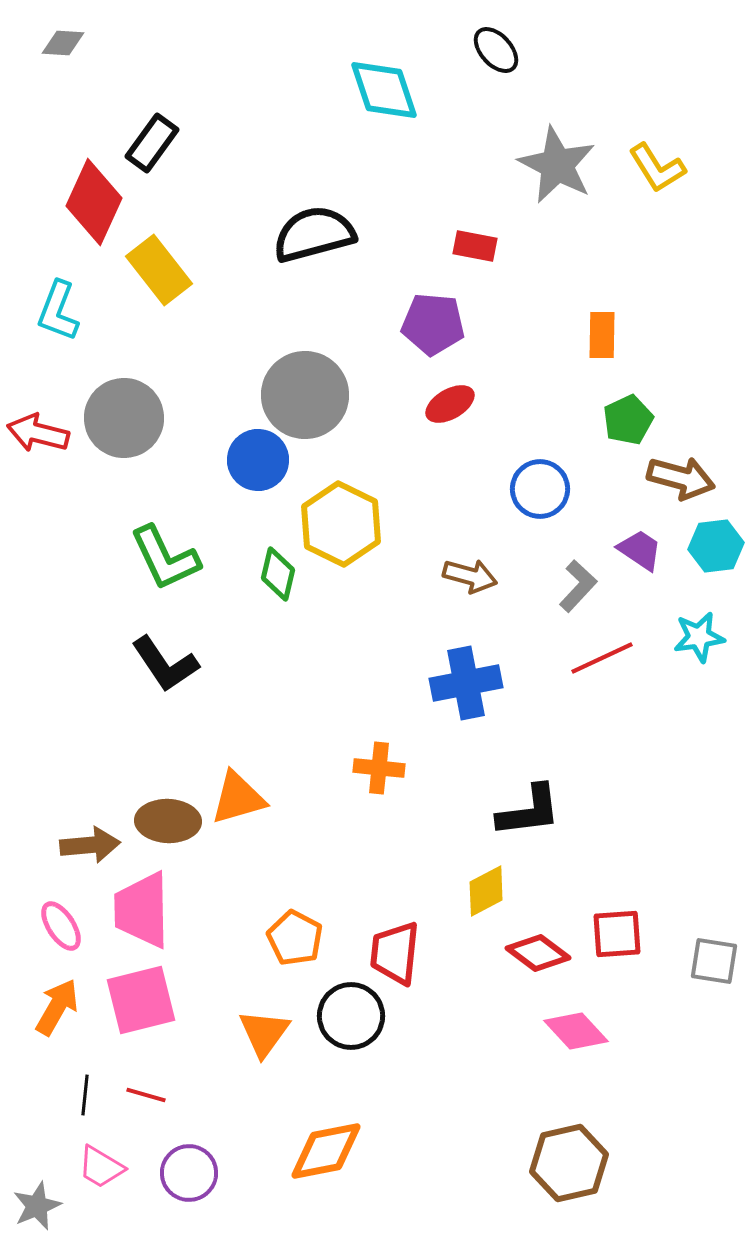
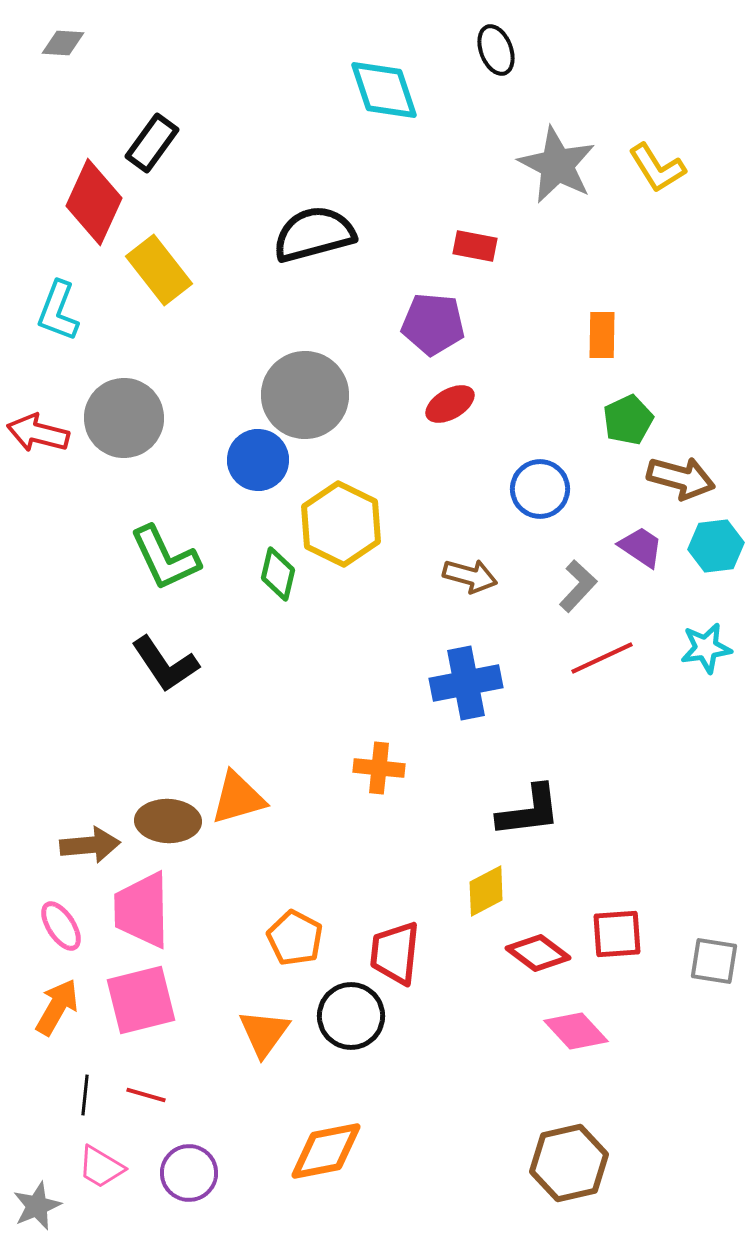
black ellipse at (496, 50): rotated 21 degrees clockwise
purple trapezoid at (640, 550): moved 1 px right, 3 px up
cyan star at (699, 637): moved 7 px right, 11 px down
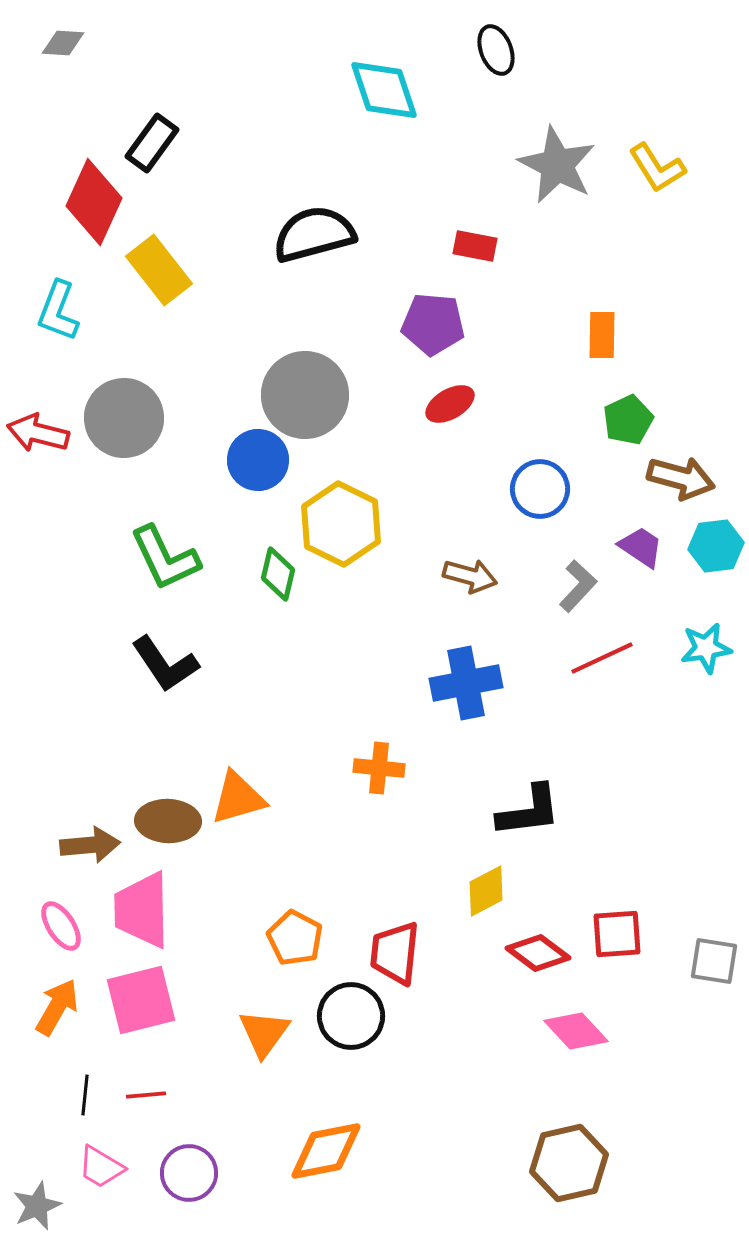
red line at (146, 1095): rotated 21 degrees counterclockwise
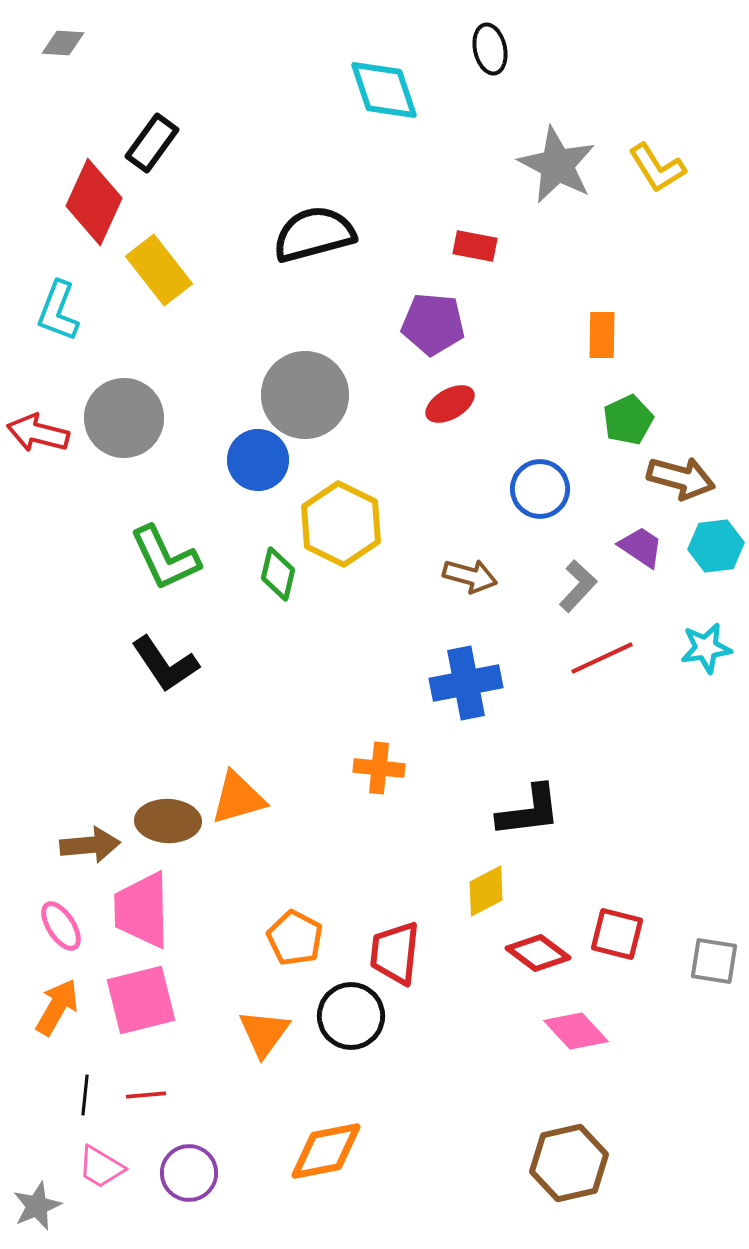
black ellipse at (496, 50): moved 6 px left, 1 px up; rotated 9 degrees clockwise
red square at (617, 934): rotated 18 degrees clockwise
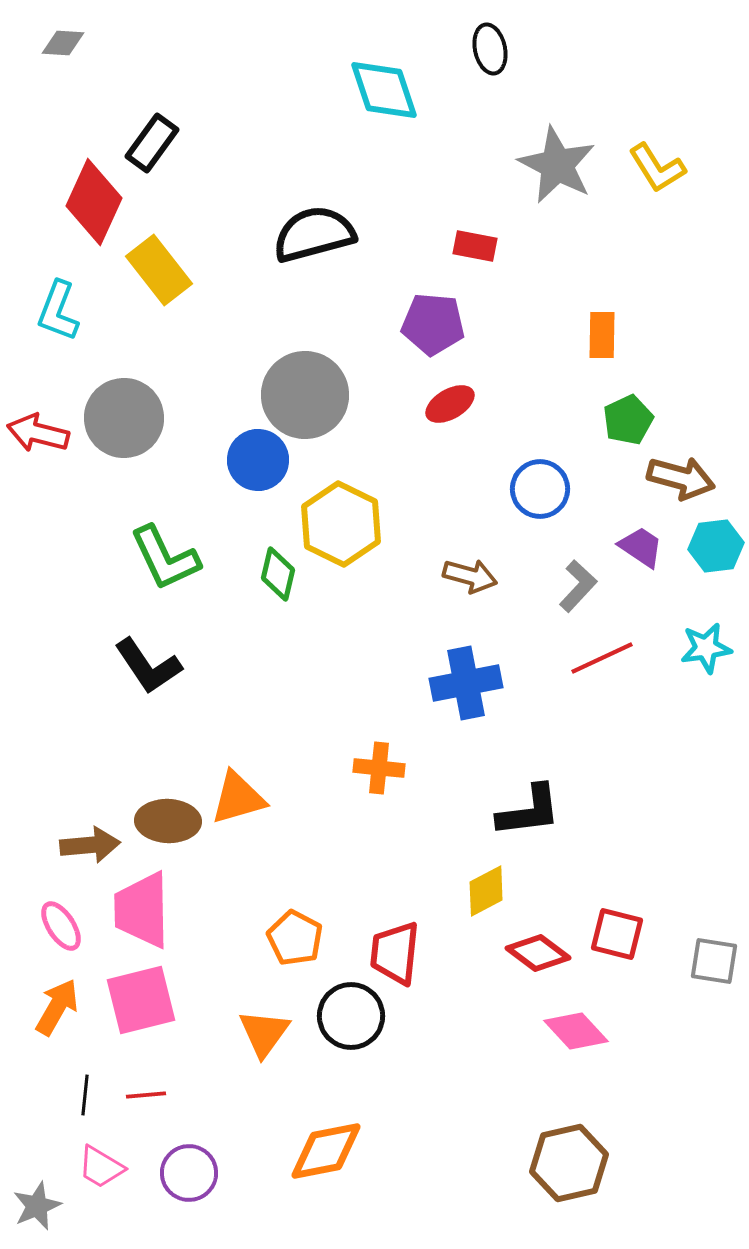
black L-shape at (165, 664): moved 17 px left, 2 px down
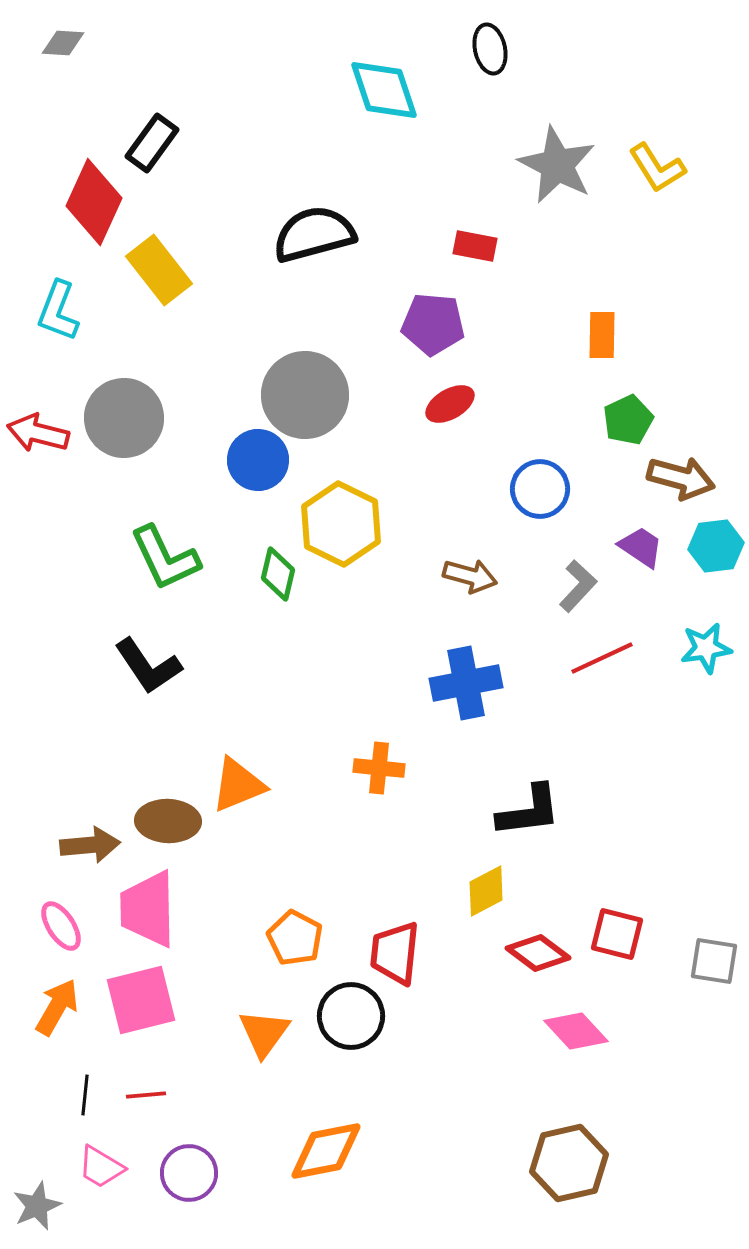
orange triangle at (238, 798): moved 13 px up; rotated 6 degrees counterclockwise
pink trapezoid at (142, 910): moved 6 px right, 1 px up
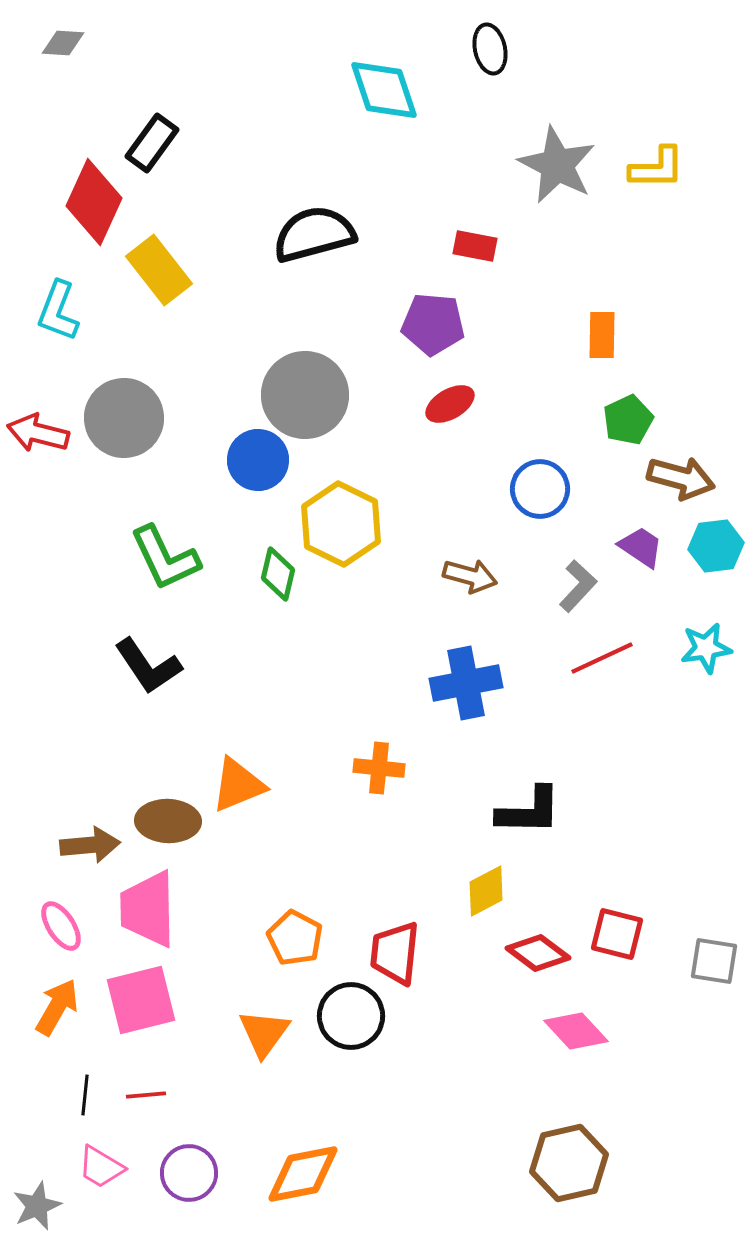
yellow L-shape at (657, 168): rotated 58 degrees counterclockwise
black L-shape at (529, 811): rotated 8 degrees clockwise
orange diamond at (326, 1151): moved 23 px left, 23 px down
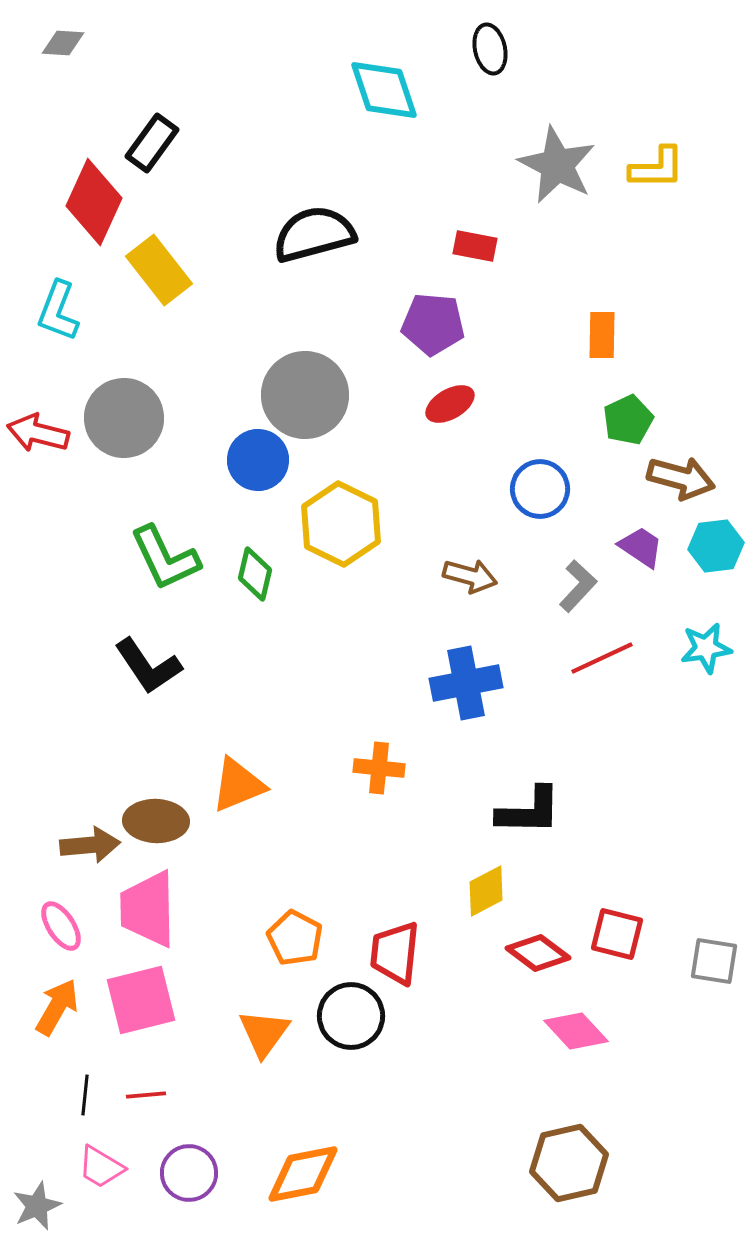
green diamond at (278, 574): moved 23 px left
brown ellipse at (168, 821): moved 12 px left
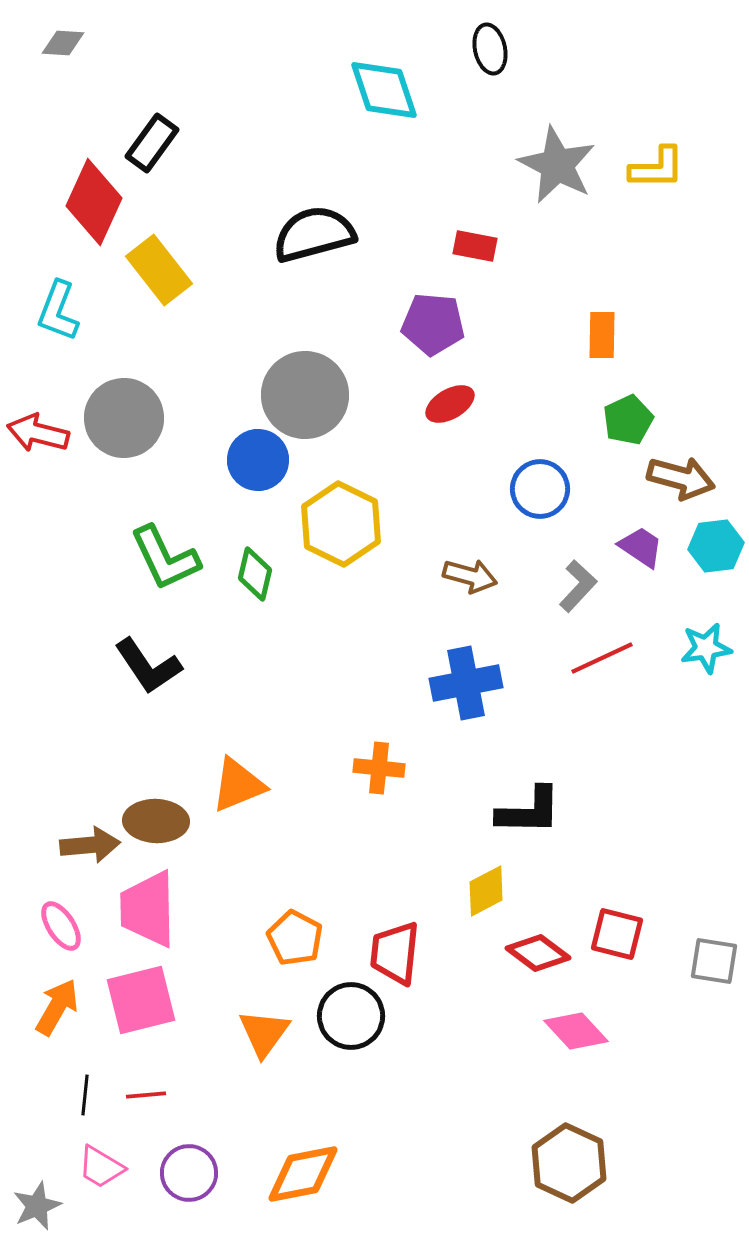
brown hexagon at (569, 1163): rotated 22 degrees counterclockwise
